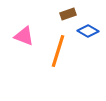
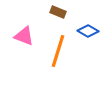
brown rectangle: moved 10 px left, 2 px up; rotated 42 degrees clockwise
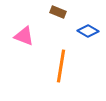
orange line: moved 3 px right, 15 px down; rotated 8 degrees counterclockwise
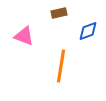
brown rectangle: moved 1 px right, 1 px down; rotated 35 degrees counterclockwise
blue diamond: rotated 50 degrees counterclockwise
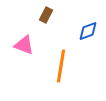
brown rectangle: moved 13 px left, 2 px down; rotated 49 degrees counterclockwise
pink triangle: moved 9 px down
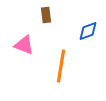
brown rectangle: rotated 35 degrees counterclockwise
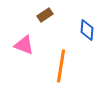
brown rectangle: moved 1 px left; rotated 63 degrees clockwise
blue diamond: moved 1 px left, 1 px up; rotated 65 degrees counterclockwise
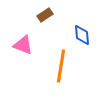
blue diamond: moved 5 px left, 5 px down; rotated 10 degrees counterclockwise
pink triangle: moved 1 px left
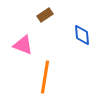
orange line: moved 16 px left, 11 px down
